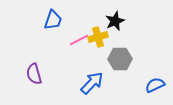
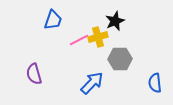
blue semicircle: moved 2 px up; rotated 72 degrees counterclockwise
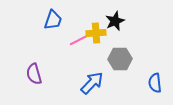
yellow cross: moved 2 px left, 4 px up; rotated 12 degrees clockwise
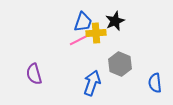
blue trapezoid: moved 30 px right, 2 px down
gray hexagon: moved 5 px down; rotated 25 degrees clockwise
blue arrow: rotated 25 degrees counterclockwise
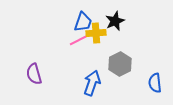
gray hexagon: rotated 10 degrees clockwise
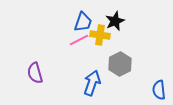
yellow cross: moved 4 px right, 2 px down; rotated 12 degrees clockwise
purple semicircle: moved 1 px right, 1 px up
blue semicircle: moved 4 px right, 7 px down
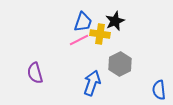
yellow cross: moved 1 px up
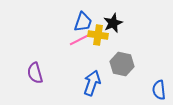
black star: moved 2 px left, 2 px down
yellow cross: moved 2 px left, 1 px down
gray hexagon: moved 2 px right; rotated 20 degrees counterclockwise
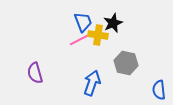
blue trapezoid: rotated 40 degrees counterclockwise
gray hexagon: moved 4 px right, 1 px up
